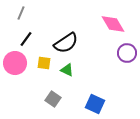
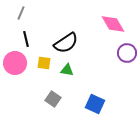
black line: rotated 49 degrees counterclockwise
green triangle: rotated 16 degrees counterclockwise
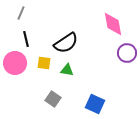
pink diamond: rotated 20 degrees clockwise
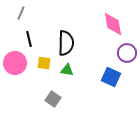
black line: moved 3 px right
black semicircle: rotated 55 degrees counterclockwise
blue square: moved 16 px right, 27 px up
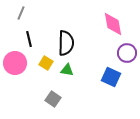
yellow square: moved 2 px right; rotated 24 degrees clockwise
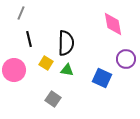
purple circle: moved 1 px left, 6 px down
pink circle: moved 1 px left, 7 px down
blue square: moved 9 px left, 1 px down
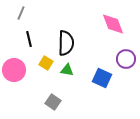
pink diamond: rotated 10 degrees counterclockwise
gray square: moved 3 px down
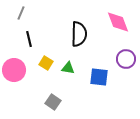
pink diamond: moved 5 px right, 2 px up
black semicircle: moved 13 px right, 9 px up
green triangle: moved 1 px right, 2 px up
blue square: moved 3 px left, 1 px up; rotated 18 degrees counterclockwise
